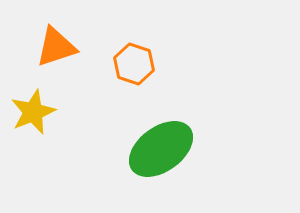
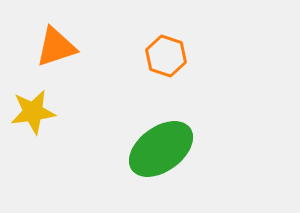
orange hexagon: moved 32 px right, 8 px up
yellow star: rotated 15 degrees clockwise
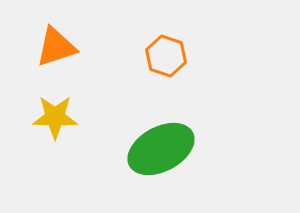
yellow star: moved 22 px right, 5 px down; rotated 9 degrees clockwise
green ellipse: rotated 8 degrees clockwise
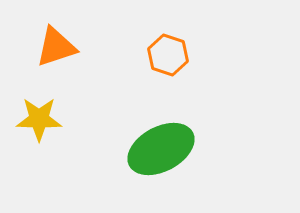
orange hexagon: moved 2 px right, 1 px up
yellow star: moved 16 px left, 2 px down
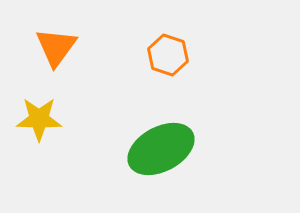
orange triangle: rotated 36 degrees counterclockwise
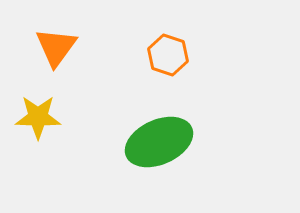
yellow star: moved 1 px left, 2 px up
green ellipse: moved 2 px left, 7 px up; rotated 4 degrees clockwise
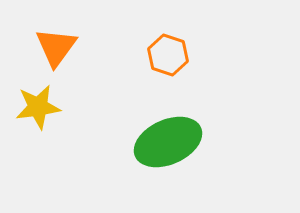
yellow star: moved 10 px up; rotated 9 degrees counterclockwise
green ellipse: moved 9 px right
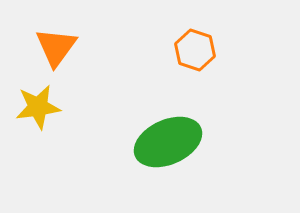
orange hexagon: moved 27 px right, 5 px up
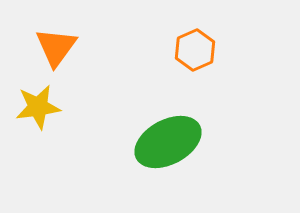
orange hexagon: rotated 18 degrees clockwise
green ellipse: rotated 4 degrees counterclockwise
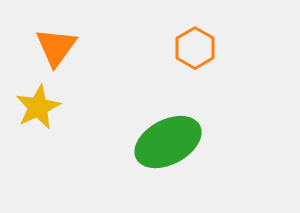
orange hexagon: moved 2 px up; rotated 6 degrees counterclockwise
yellow star: rotated 18 degrees counterclockwise
